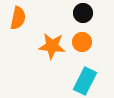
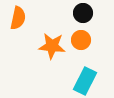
orange circle: moved 1 px left, 2 px up
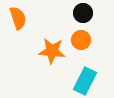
orange semicircle: rotated 30 degrees counterclockwise
orange star: moved 5 px down
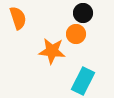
orange circle: moved 5 px left, 6 px up
cyan rectangle: moved 2 px left
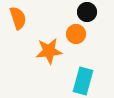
black circle: moved 4 px right, 1 px up
orange star: moved 3 px left; rotated 12 degrees counterclockwise
cyan rectangle: rotated 12 degrees counterclockwise
